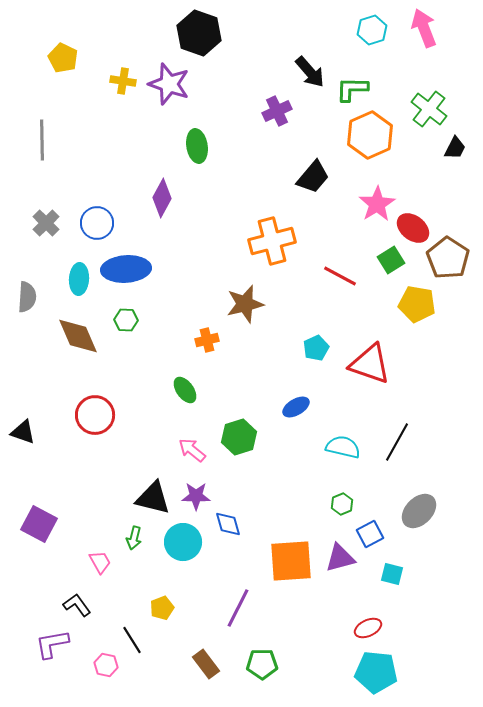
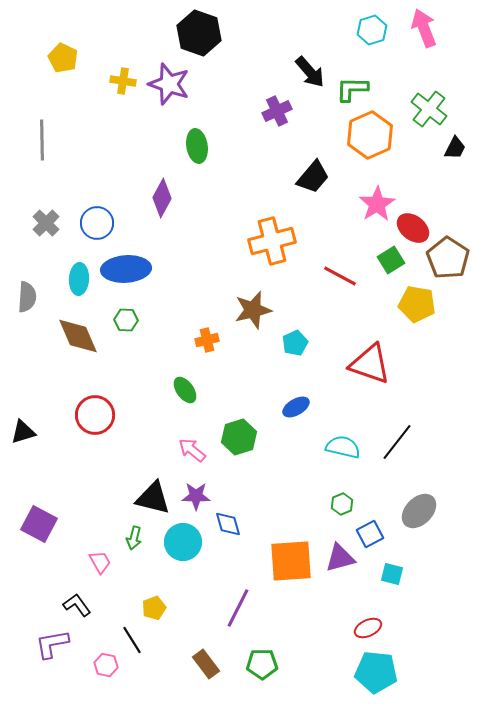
brown star at (245, 304): moved 8 px right, 6 px down
cyan pentagon at (316, 348): moved 21 px left, 5 px up
black triangle at (23, 432): rotated 36 degrees counterclockwise
black line at (397, 442): rotated 9 degrees clockwise
yellow pentagon at (162, 608): moved 8 px left
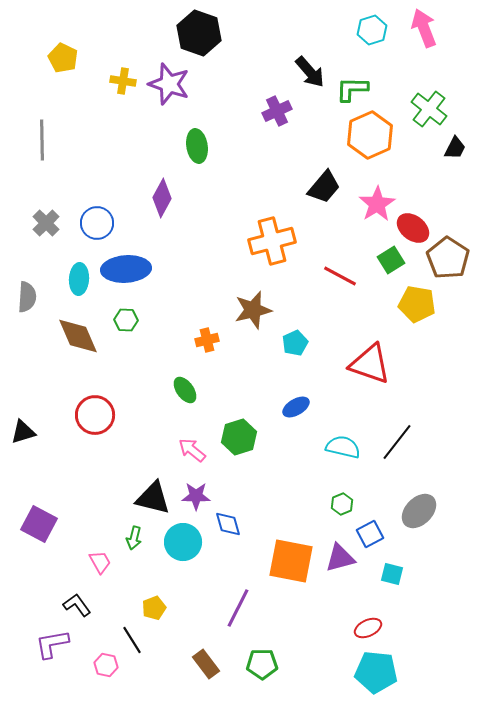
black trapezoid at (313, 177): moved 11 px right, 10 px down
orange square at (291, 561): rotated 15 degrees clockwise
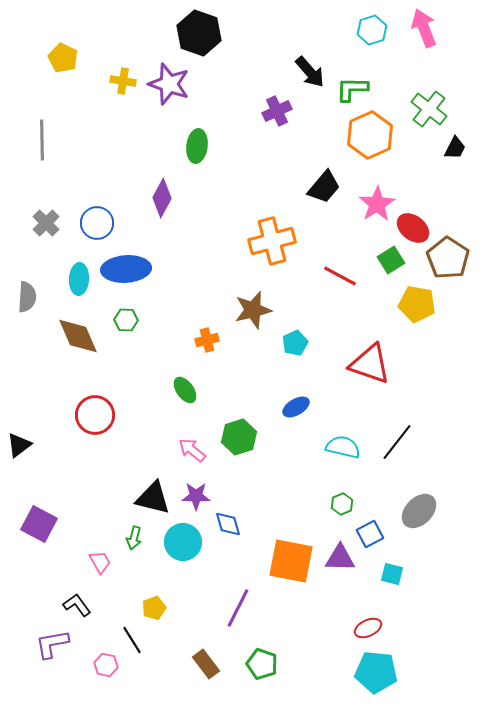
green ellipse at (197, 146): rotated 16 degrees clockwise
black triangle at (23, 432): moved 4 px left, 13 px down; rotated 20 degrees counterclockwise
purple triangle at (340, 558): rotated 16 degrees clockwise
green pentagon at (262, 664): rotated 20 degrees clockwise
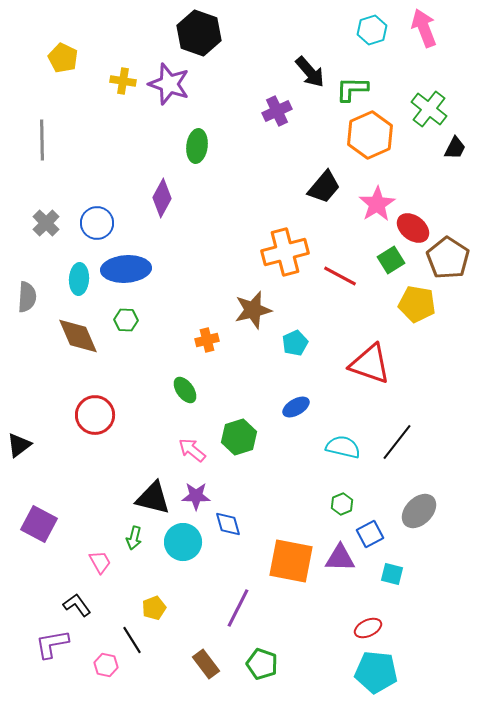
orange cross at (272, 241): moved 13 px right, 11 px down
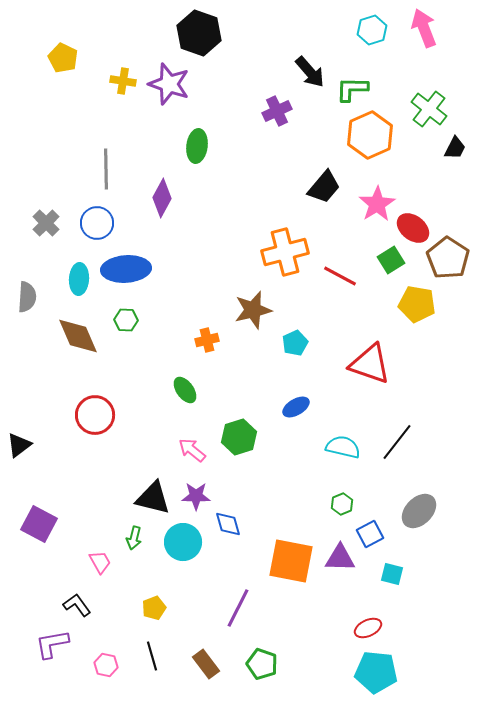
gray line at (42, 140): moved 64 px right, 29 px down
black line at (132, 640): moved 20 px right, 16 px down; rotated 16 degrees clockwise
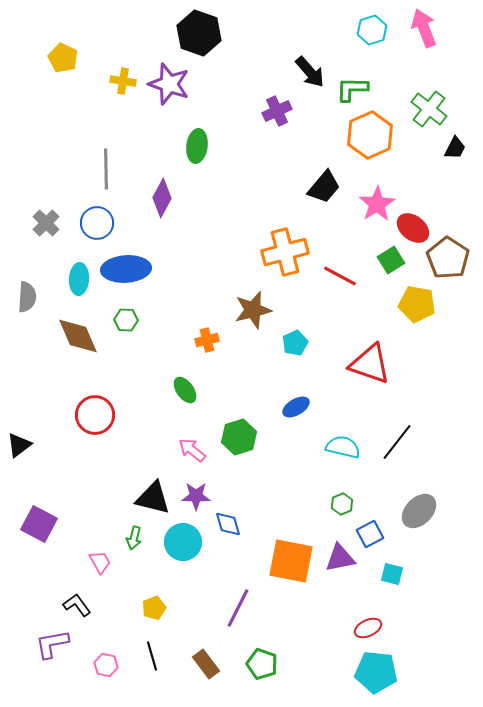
purple triangle at (340, 558): rotated 12 degrees counterclockwise
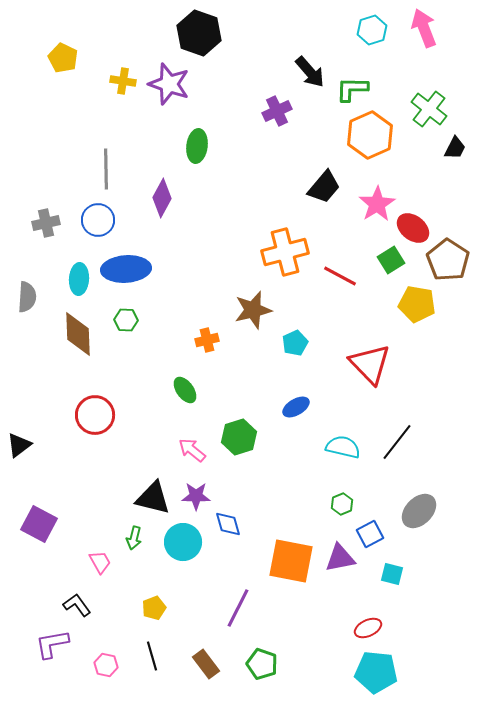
gray cross at (46, 223): rotated 32 degrees clockwise
blue circle at (97, 223): moved 1 px right, 3 px up
brown pentagon at (448, 258): moved 2 px down
brown diamond at (78, 336): moved 2 px up; rotated 21 degrees clockwise
red triangle at (370, 364): rotated 27 degrees clockwise
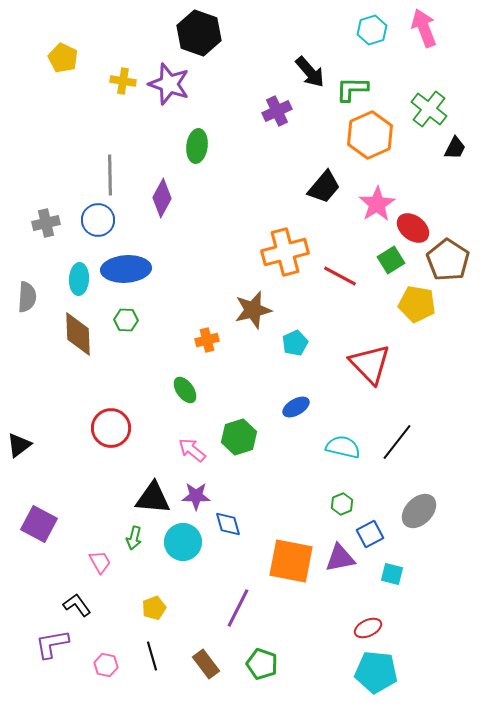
gray line at (106, 169): moved 4 px right, 6 px down
red circle at (95, 415): moved 16 px right, 13 px down
black triangle at (153, 498): rotated 9 degrees counterclockwise
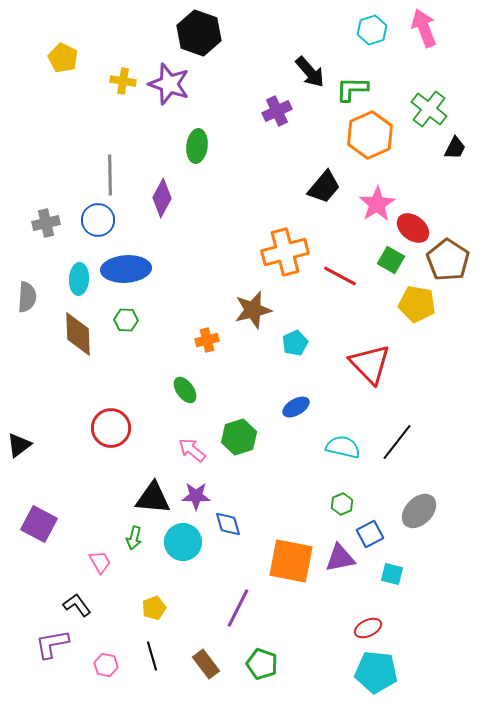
green square at (391, 260): rotated 28 degrees counterclockwise
